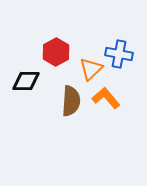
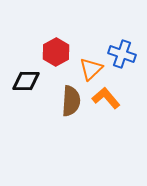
blue cross: moved 3 px right; rotated 8 degrees clockwise
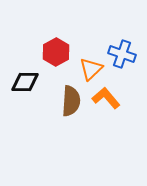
black diamond: moved 1 px left, 1 px down
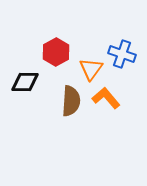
orange triangle: rotated 10 degrees counterclockwise
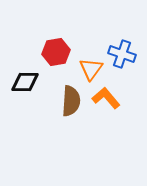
red hexagon: rotated 20 degrees clockwise
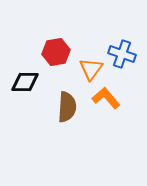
brown semicircle: moved 4 px left, 6 px down
